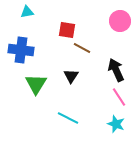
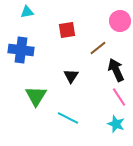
red square: rotated 18 degrees counterclockwise
brown line: moved 16 px right; rotated 66 degrees counterclockwise
green triangle: moved 12 px down
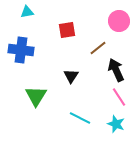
pink circle: moved 1 px left
cyan line: moved 12 px right
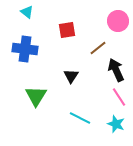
cyan triangle: rotated 48 degrees clockwise
pink circle: moved 1 px left
blue cross: moved 4 px right, 1 px up
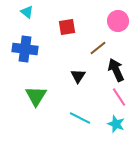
red square: moved 3 px up
black triangle: moved 7 px right
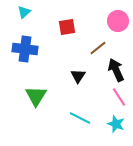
cyan triangle: moved 3 px left; rotated 40 degrees clockwise
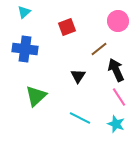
red square: rotated 12 degrees counterclockwise
brown line: moved 1 px right, 1 px down
green triangle: rotated 15 degrees clockwise
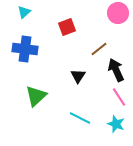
pink circle: moved 8 px up
